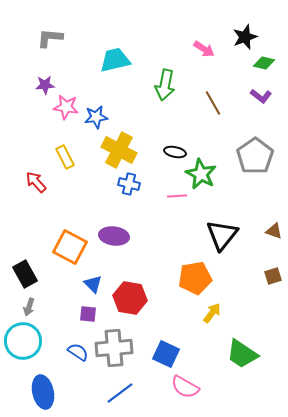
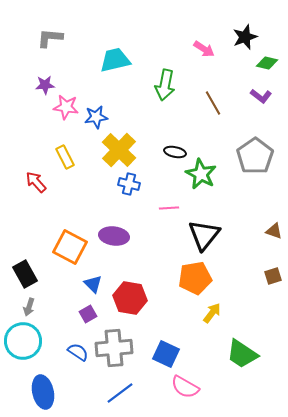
green diamond: moved 3 px right
yellow cross: rotated 16 degrees clockwise
pink line: moved 8 px left, 12 px down
black triangle: moved 18 px left
purple square: rotated 36 degrees counterclockwise
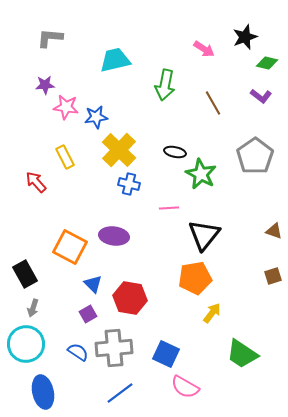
gray arrow: moved 4 px right, 1 px down
cyan circle: moved 3 px right, 3 px down
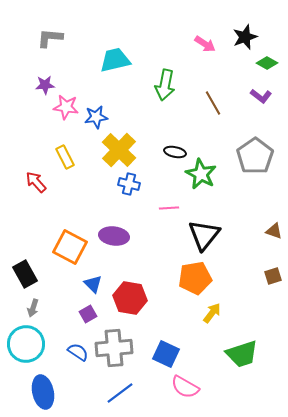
pink arrow: moved 1 px right, 5 px up
green diamond: rotated 15 degrees clockwise
green trapezoid: rotated 52 degrees counterclockwise
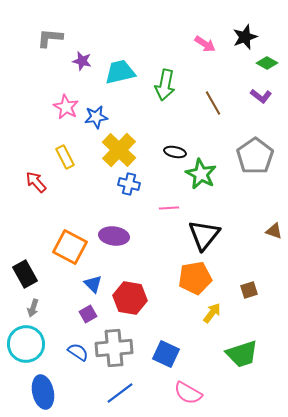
cyan trapezoid: moved 5 px right, 12 px down
purple star: moved 37 px right, 24 px up; rotated 18 degrees clockwise
pink star: rotated 20 degrees clockwise
brown square: moved 24 px left, 14 px down
pink semicircle: moved 3 px right, 6 px down
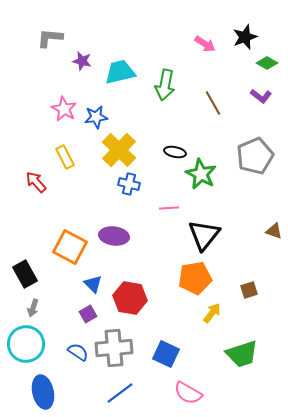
pink star: moved 2 px left, 2 px down
gray pentagon: rotated 12 degrees clockwise
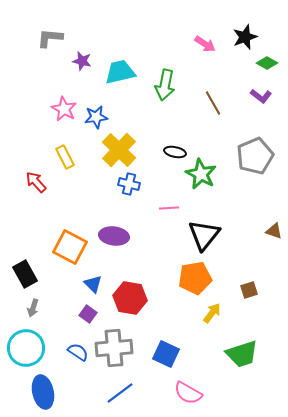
purple square: rotated 24 degrees counterclockwise
cyan circle: moved 4 px down
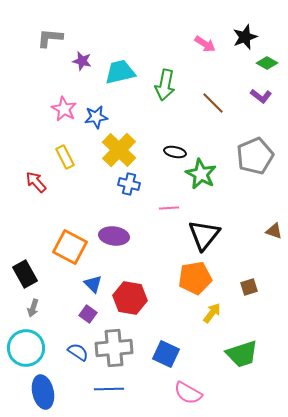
brown line: rotated 15 degrees counterclockwise
brown square: moved 3 px up
blue line: moved 11 px left, 4 px up; rotated 36 degrees clockwise
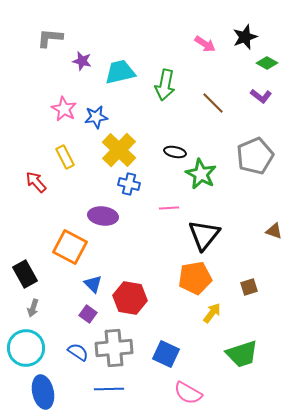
purple ellipse: moved 11 px left, 20 px up
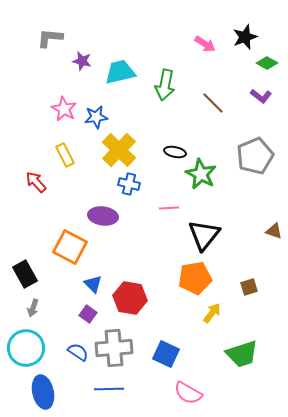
yellow rectangle: moved 2 px up
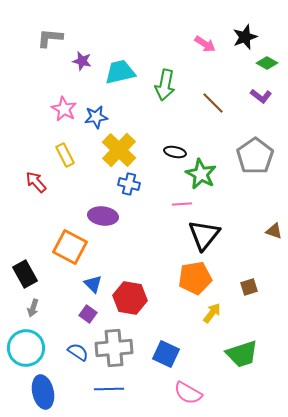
gray pentagon: rotated 12 degrees counterclockwise
pink line: moved 13 px right, 4 px up
